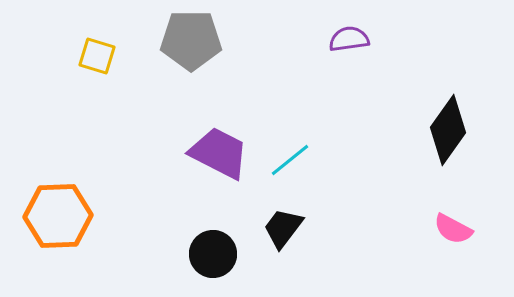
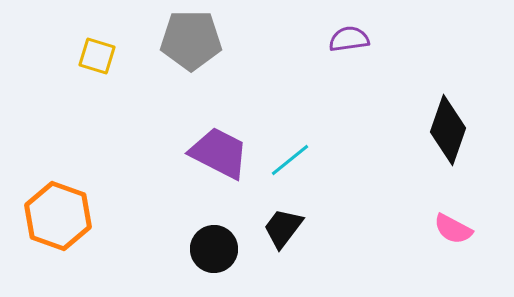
black diamond: rotated 16 degrees counterclockwise
orange hexagon: rotated 22 degrees clockwise
black circle: moved 1 px right, 5 px up
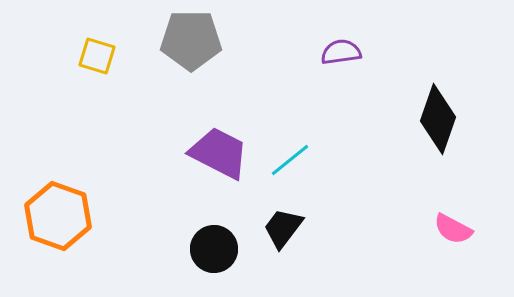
purple semicircle: moved 8 px left, 13 px down
black diamond: moved 10 px left, 11 px up
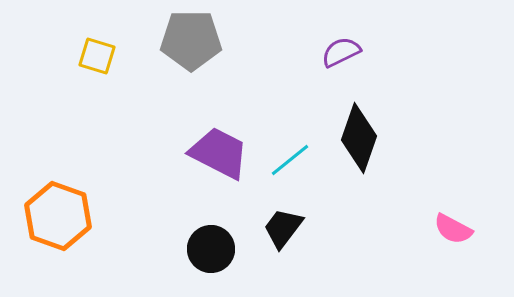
purple semicircle: rotated 18 degrees counterclockwise
black diamond: moved 79 px left, 19 px down
black circle: moved 3 px left
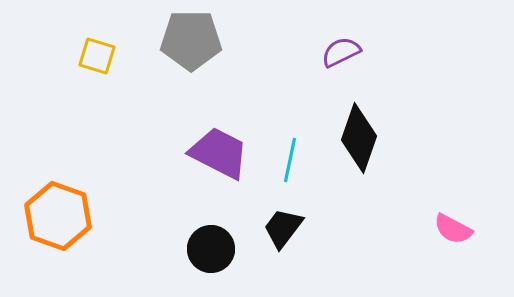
cyan line: rotated 39 degrees counterclockwise
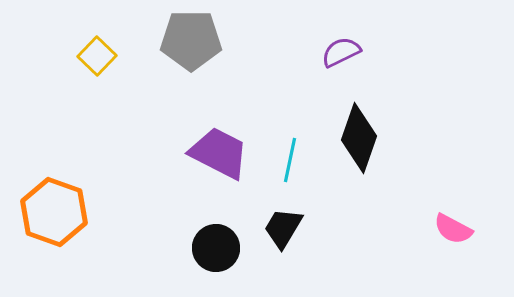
yellow square: rotated 27 degrees clockwise
orange hexagon: moved 4 px left, 4 px up
black trapezoid: rotated 6 degrees counterclockwise
black circle: moved 5 px right, 1 px up
